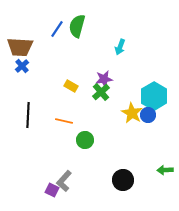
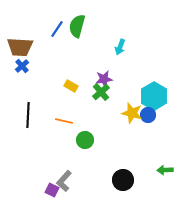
yellow star: rotated 15 degrees counterclockwise
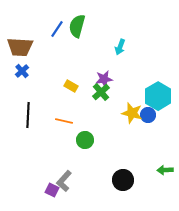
blue cross: moved 5 px down
cyan hexagon: moved 4 px right
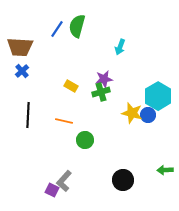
green cross: rotated 24 degrees clockwise
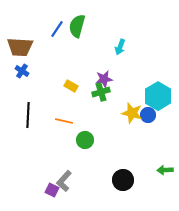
blue cross: rotated 16 degrees counterclockwise
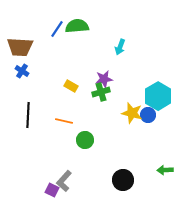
green semicircle: rotated 70 degrees clockwise
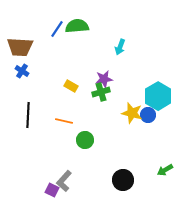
green arrow: rotated 28 degrees counterclockwise
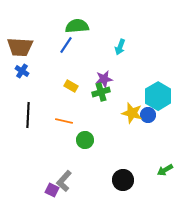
blue line: moved 9 px right, 16 px down
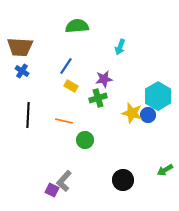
blue line: moved 21 px down
green cross: moved 3 px left, 6 px down
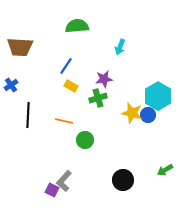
blue cross: moved 11 px left, 14 px down; rotated 24 degrees clockwise
